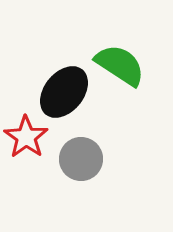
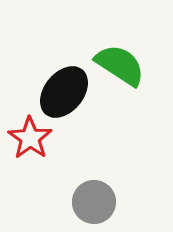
red star: moved 4 px right, 1 px down
gray circle: moved 13 px right, 43 px down
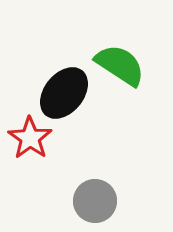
black ellipse: moved 1 px down
gray circle: moved 1 px right, 1 px up
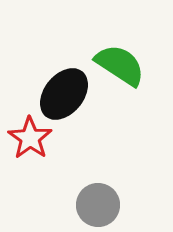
black ellipse: moved 1 px down
gray circle: moved 3 px right, 4 px down
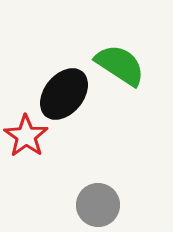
red star: moved 4 px left, 2 px up
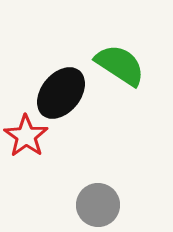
black ellipse: moved 3 px left, 1 px up
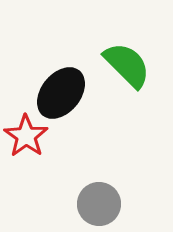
green semicircle: moved 7 px right; rotated 12 degrees clockwise
gray circle: moved 1 px right, 1 px up
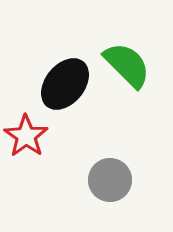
black ellipse: moved 4 px right, 9 px up
gray circle: moved 11 px right, 24 px up
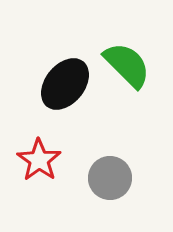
red star: moved 13 px right, 24 px down
gray circle: moved 2 px up
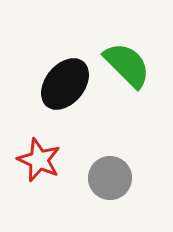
red star: rotated 12 degrees counterclockwise
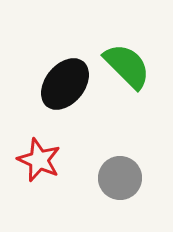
green semicircle: moved 1 px down
gray circle: moved 10 px right
